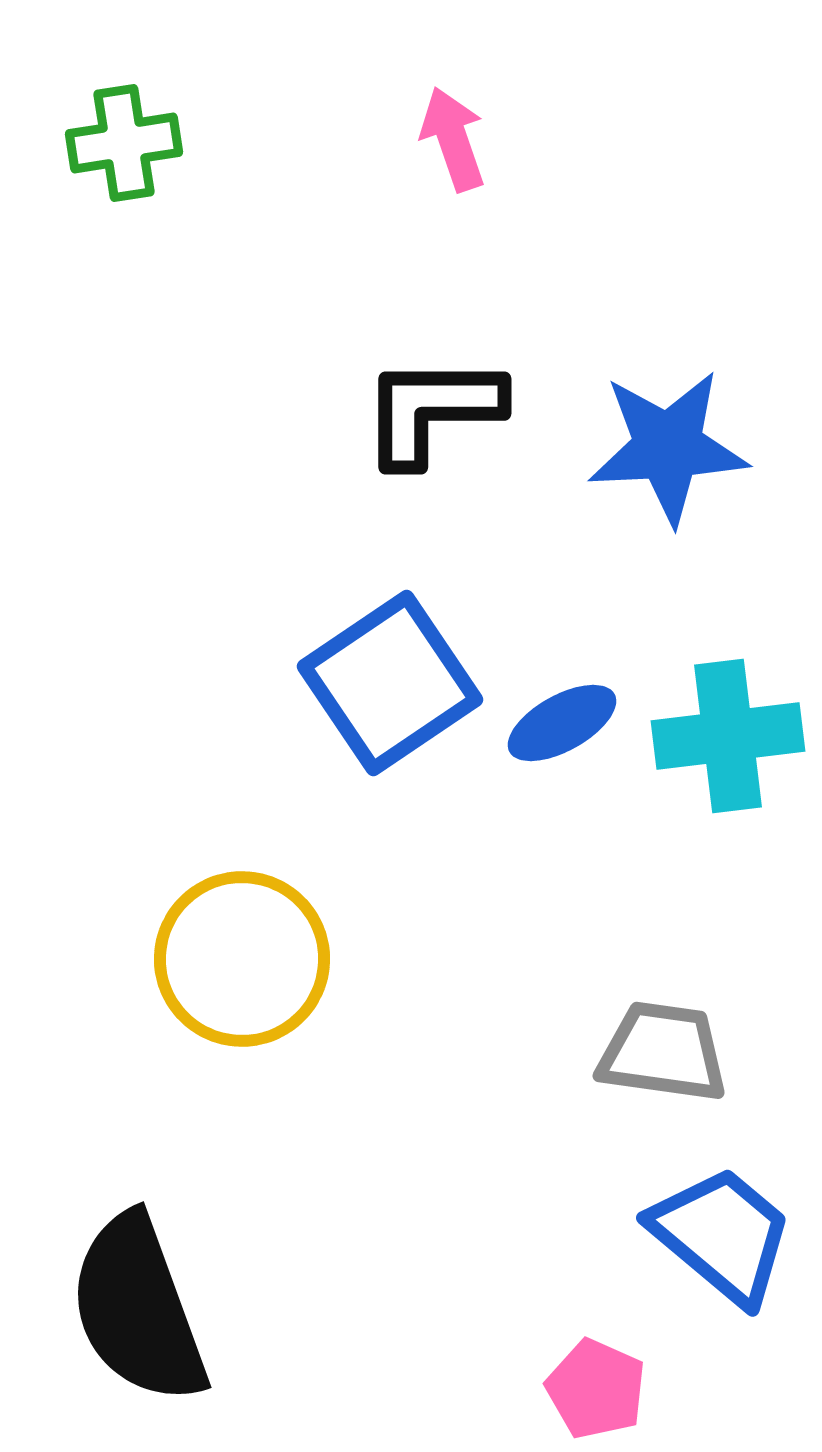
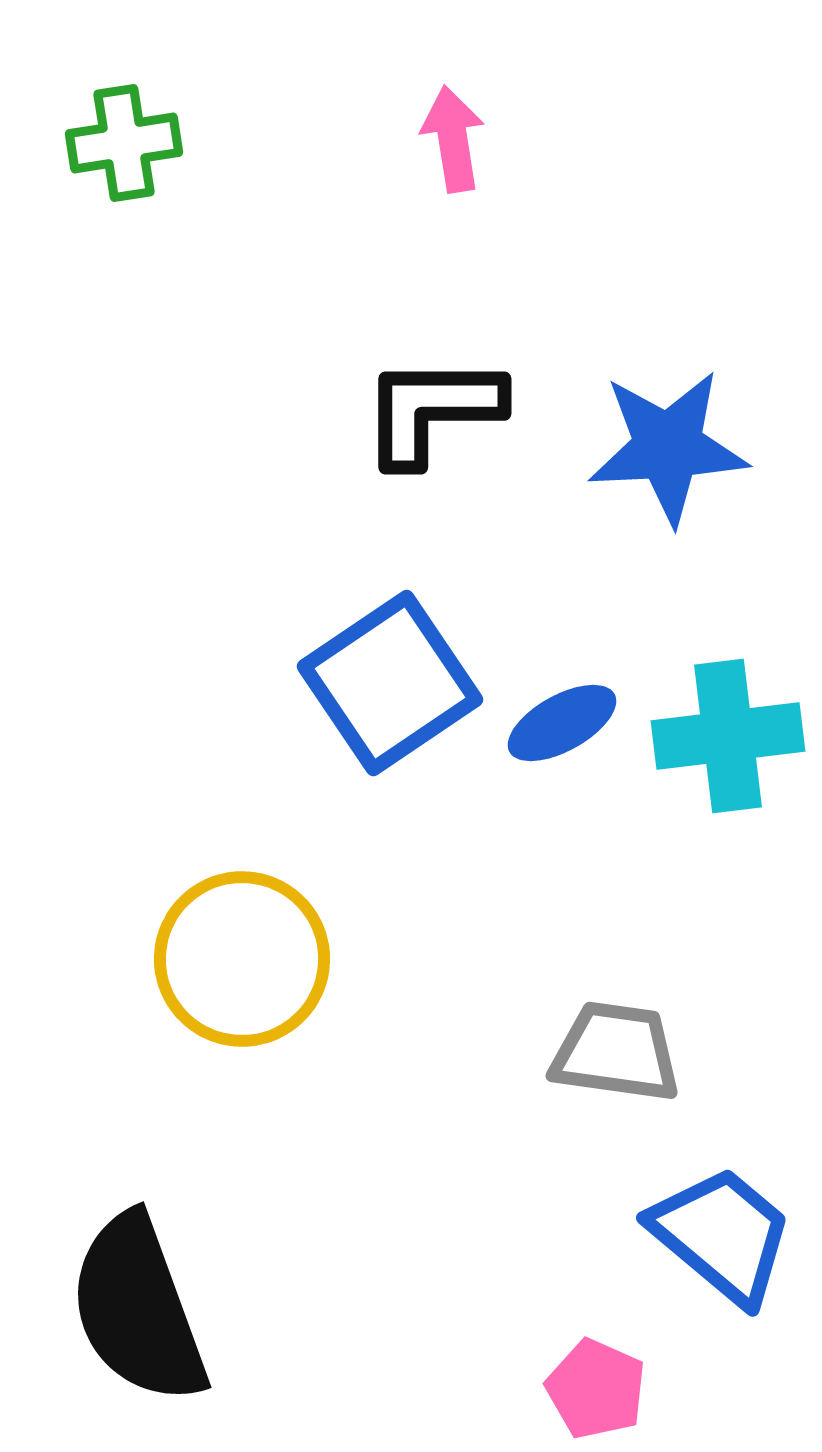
pink arrow: rotated 10 degrees clockwise
gray trapezoid: moved 47 px left
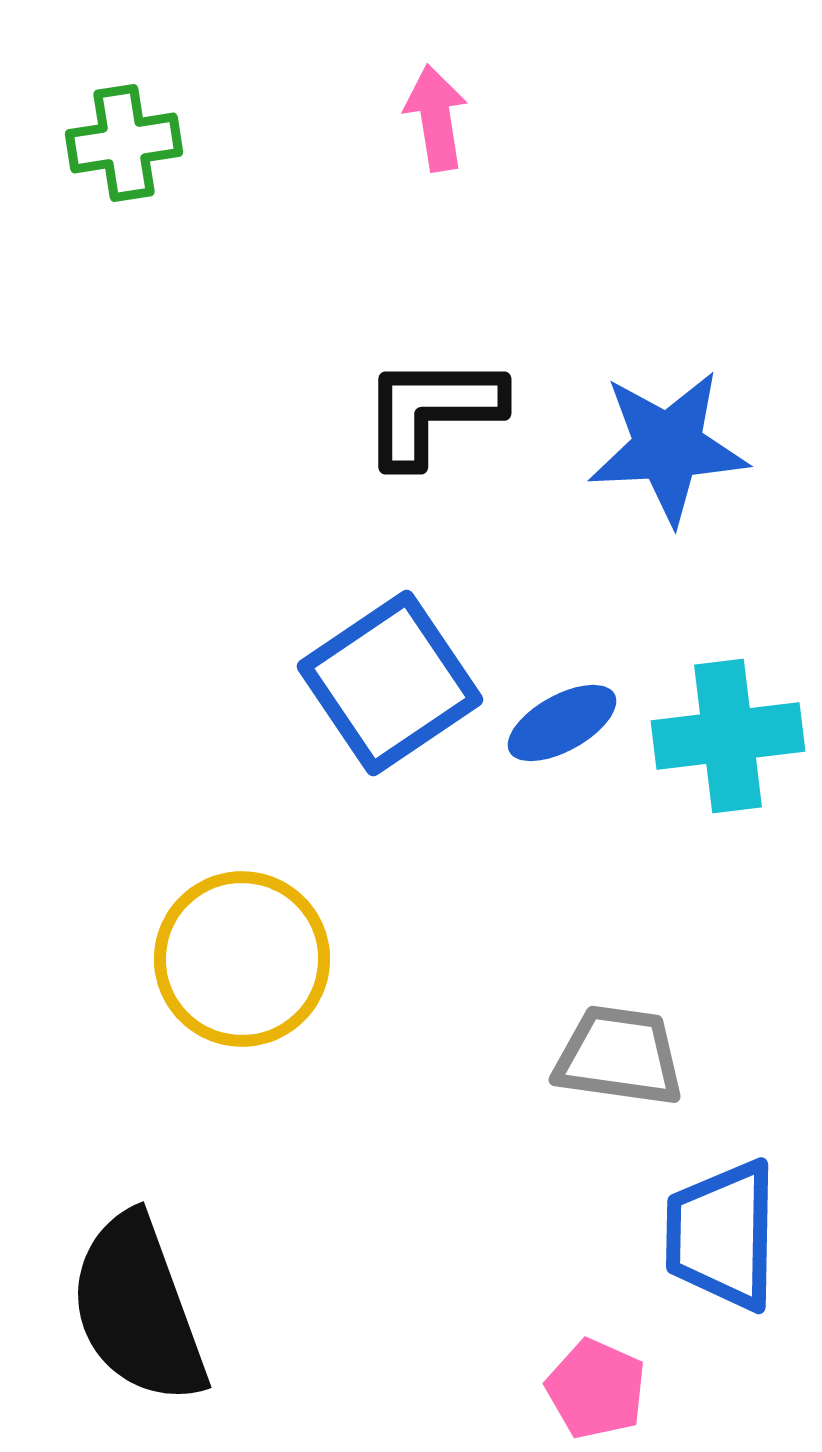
pink arrow: moved 17 px left, 21 px up
gray trapezoid: moved 3 px right, 4 px down
blue trapezoid: rotated 129 degrees counterclockwise
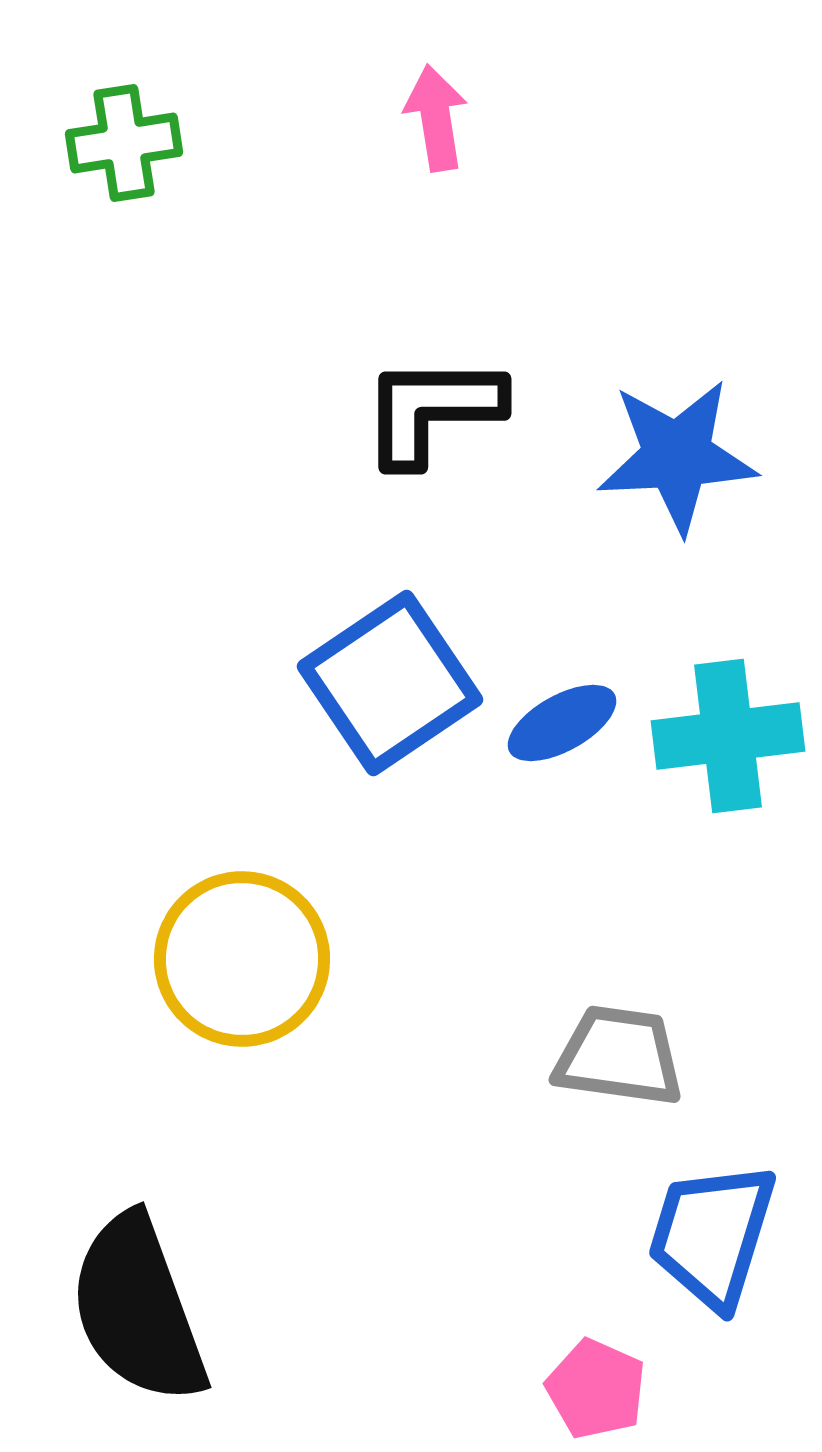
blue star: moved 9 px right, 9 px down
blue trapezoid: moved 10 px left; rotated 16 degrees clockwise
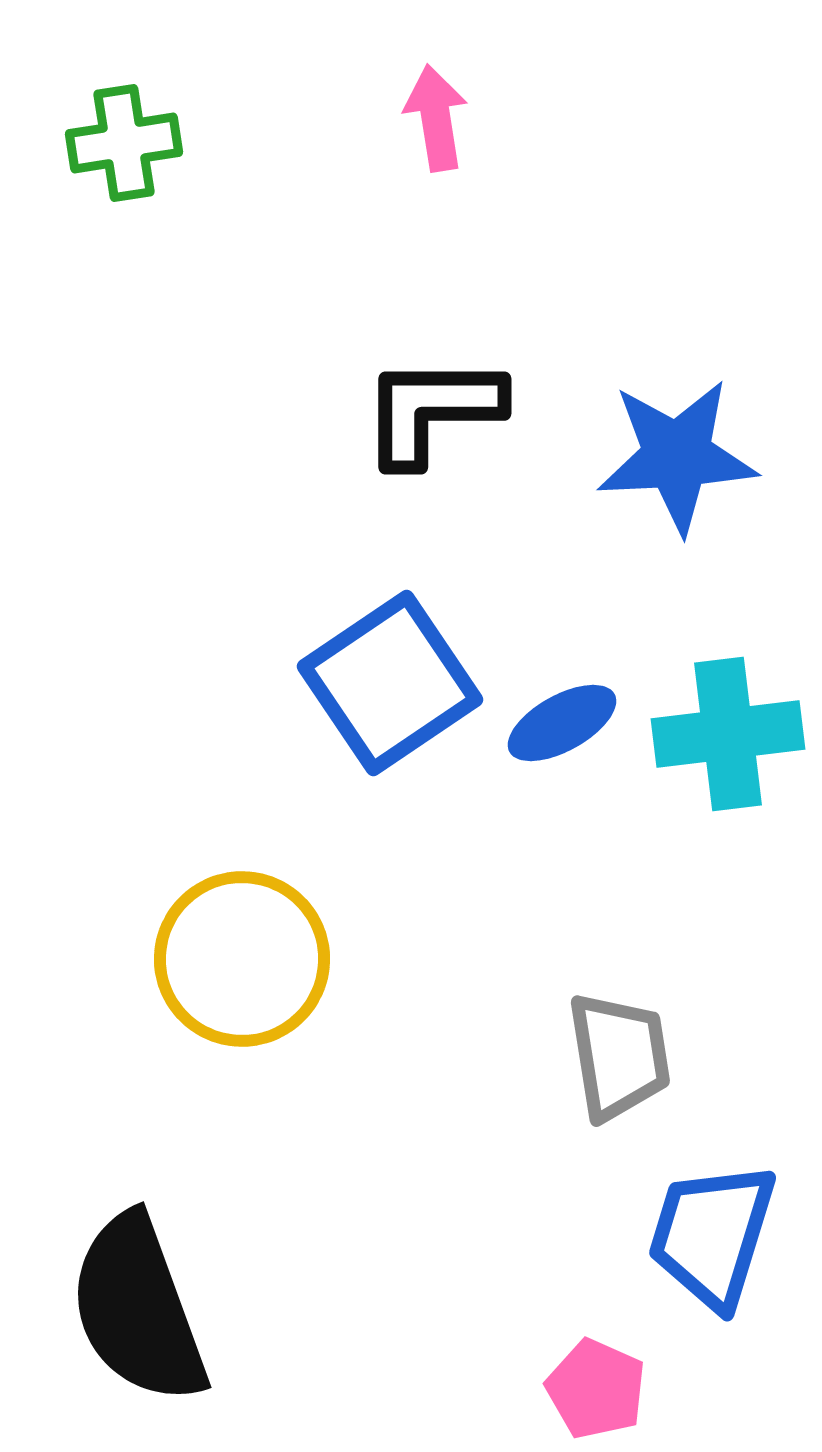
cyan cross: moved 2 px up
gray trapezoid: rotated 73 degrees clockwise
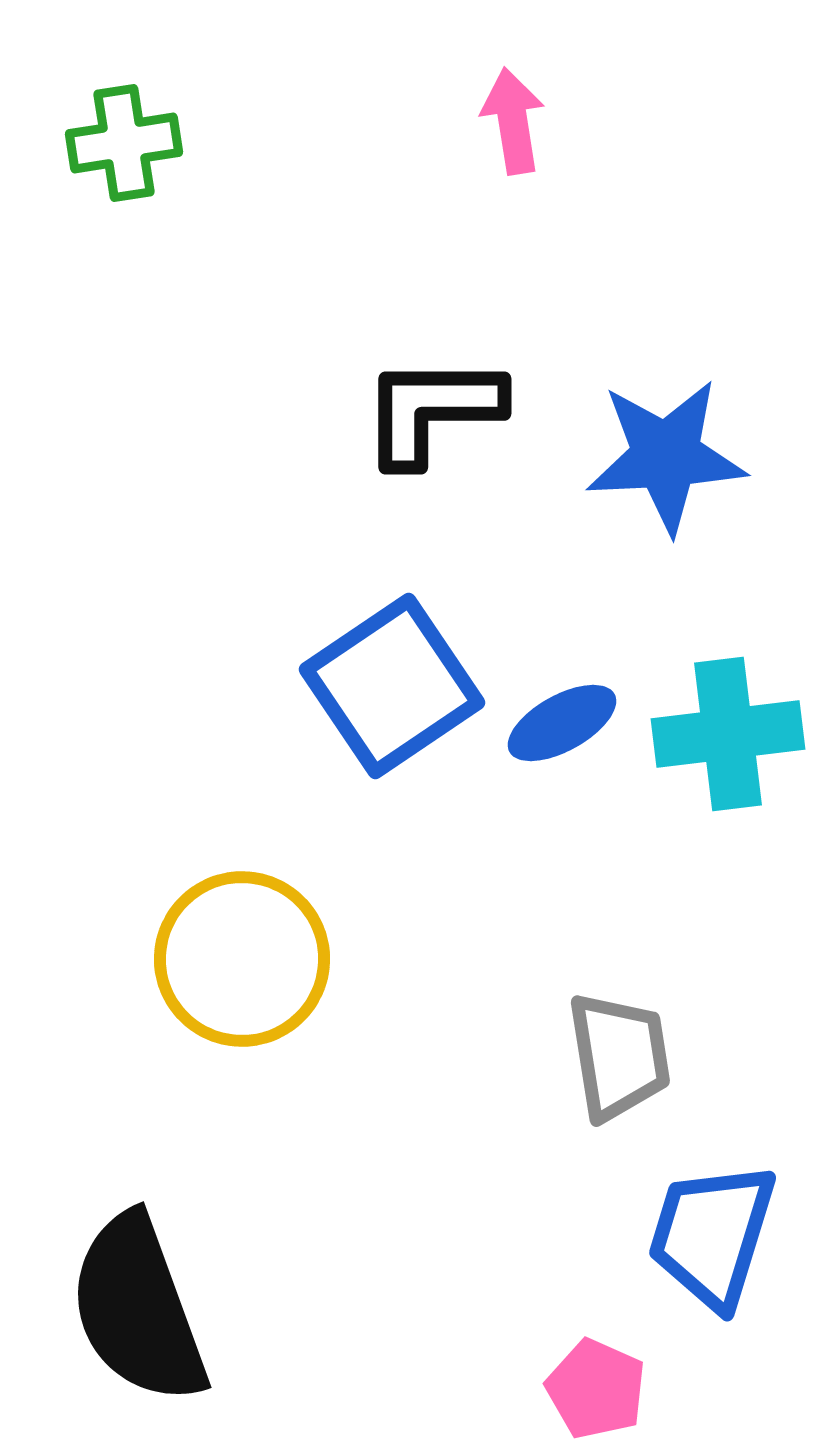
pink arrow: moved 77 px right, 3 px down
blue star: moved 11 px left
blue square: moved 2 px right, 3 px down
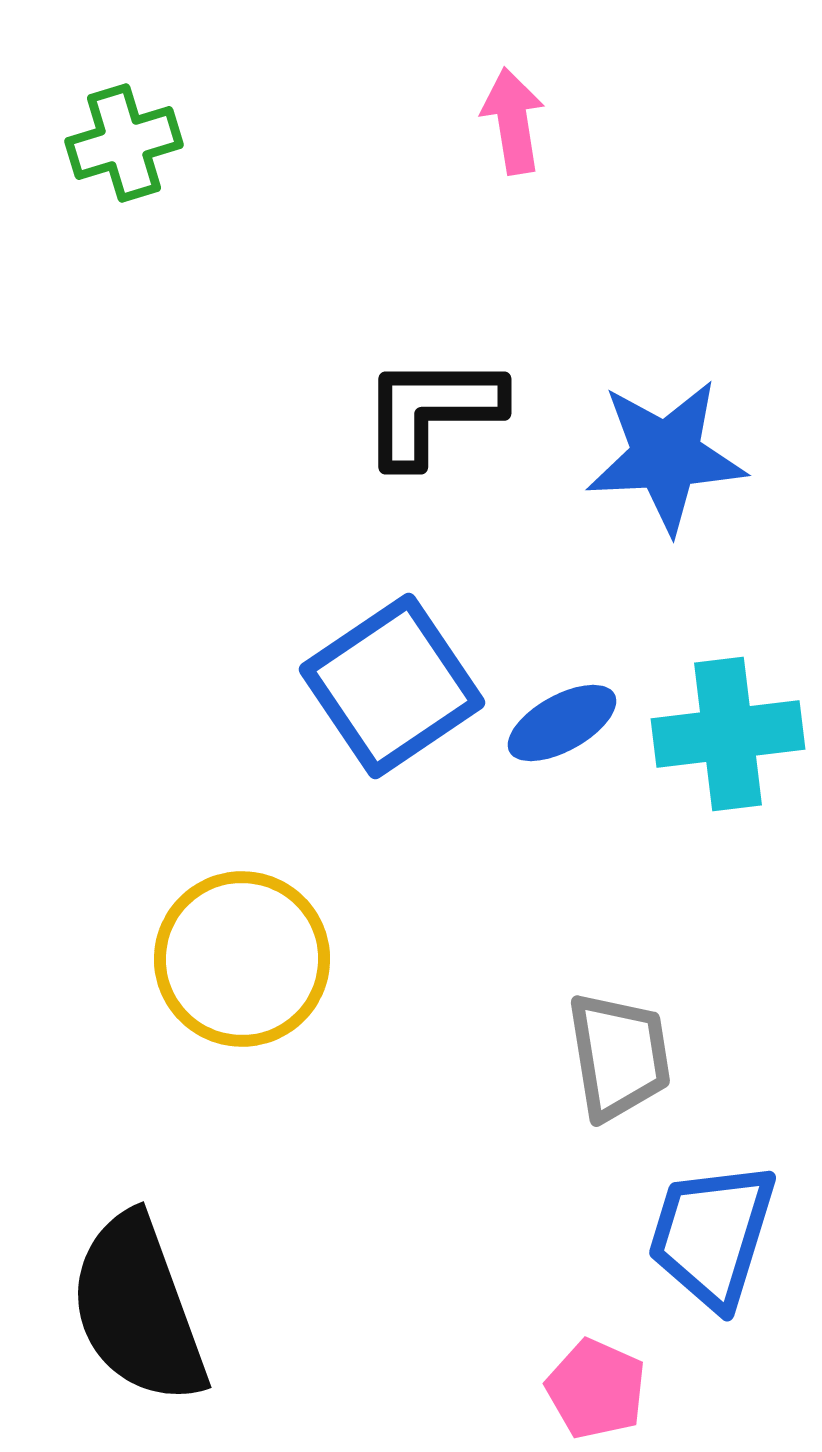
green cross: rotated 8 degrees counterclockwise
